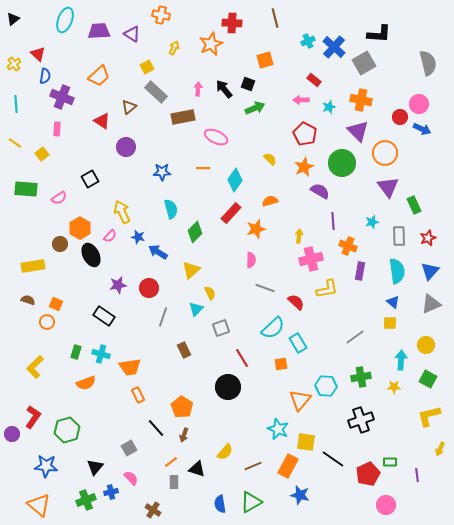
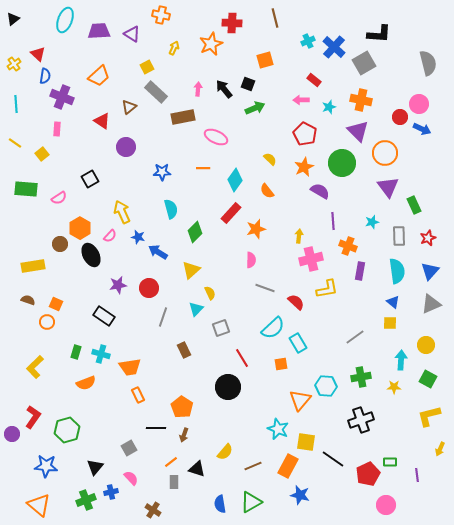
orange semicircle at (270, 201): moved 3 px left, 10 px up; rotated 112 degrees counterclockwise
black line at (156, 428): rotated 48 degrees counterclockwise
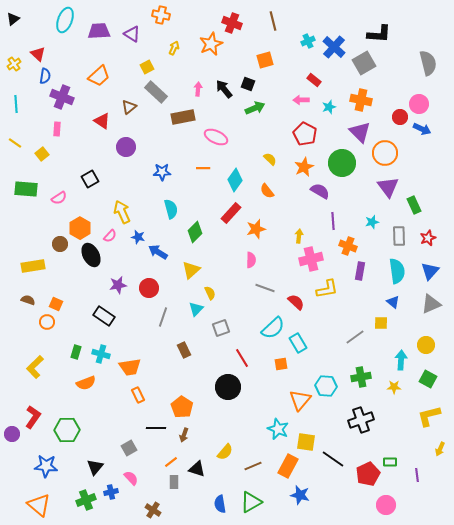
brown line at (275, 18): moved 2 px left, 3 px down
red cross at (232, 23): rotated 18 degrees clockwise
purple triangle at (358, 131): moved 2 px right, 1 px down
yellow square at (390, 323): moved 9 px left
green hexagon at (67, 430): rotated 15 degrees clockwise
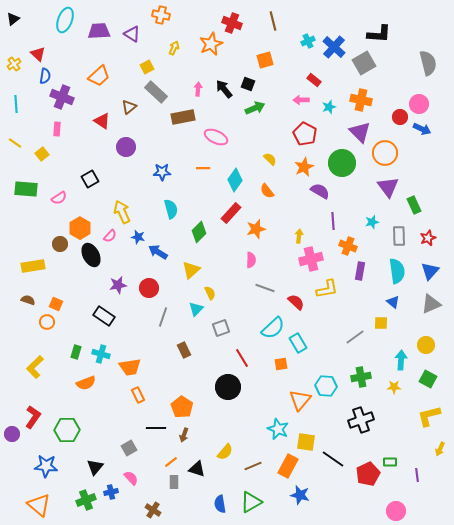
green diamond at (195, 232): moved 4 px right
pink circle at (386, 505): moved 10 px right, 6 px down
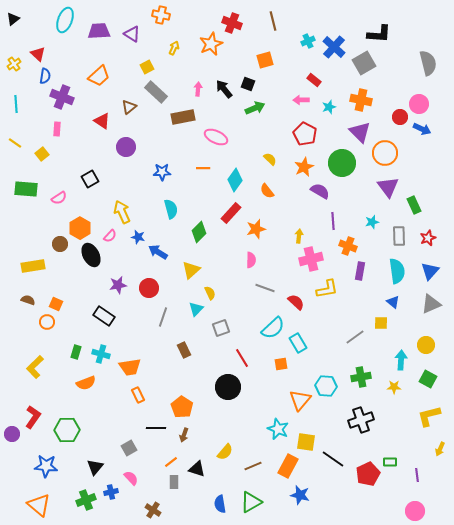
pink circle at (396, 511): moved 19 px right
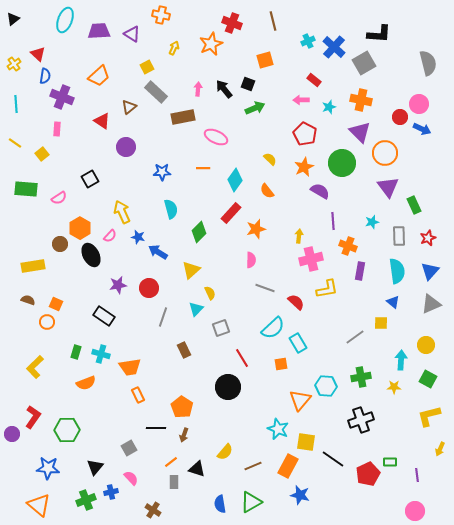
blue star at (46, 466): moved 2 px right, 2 px down
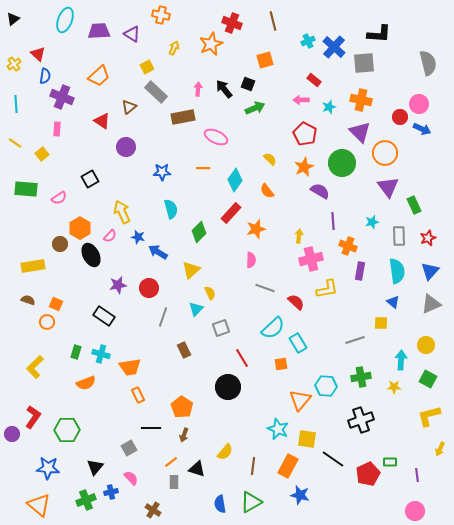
gray square at (364, 63): rotated 25 degrees clockwise
gray line at (355, 337): moved 3 px down; rotated 18 degrees clockwise
black line at (156, 428): moved 5 px left
yellow square at (306, 442): moved 1 px right, 3 px up
brown line at (253, 466): rotated 60 degrees counterclockwise
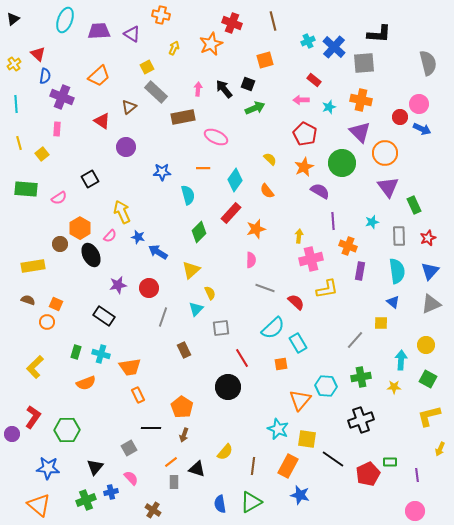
yellow line at (15, 143): moved 4 px right; rotated 40 degrees clockwise
cyan semicircle at (171, 209): moved 17 px right, 14 px up
gray square at (221, 328): rotated 12 degrees clockwise
gray line at (355, 340): rotated 30 degrees counterclockwise
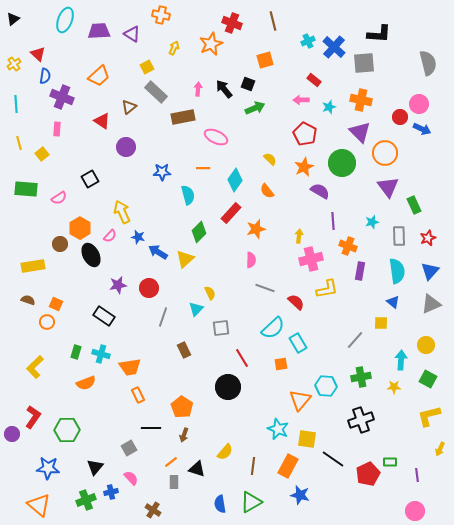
yellow triangle at (191, 270): moved 6 px left, 11 px up
